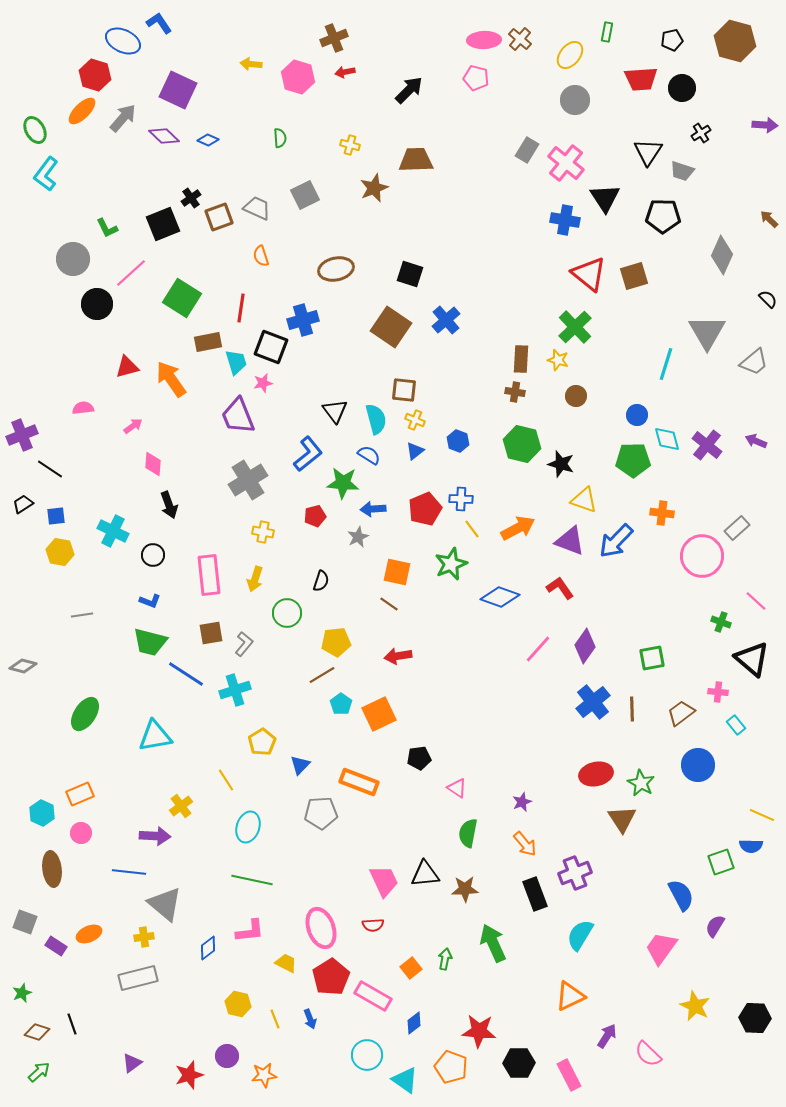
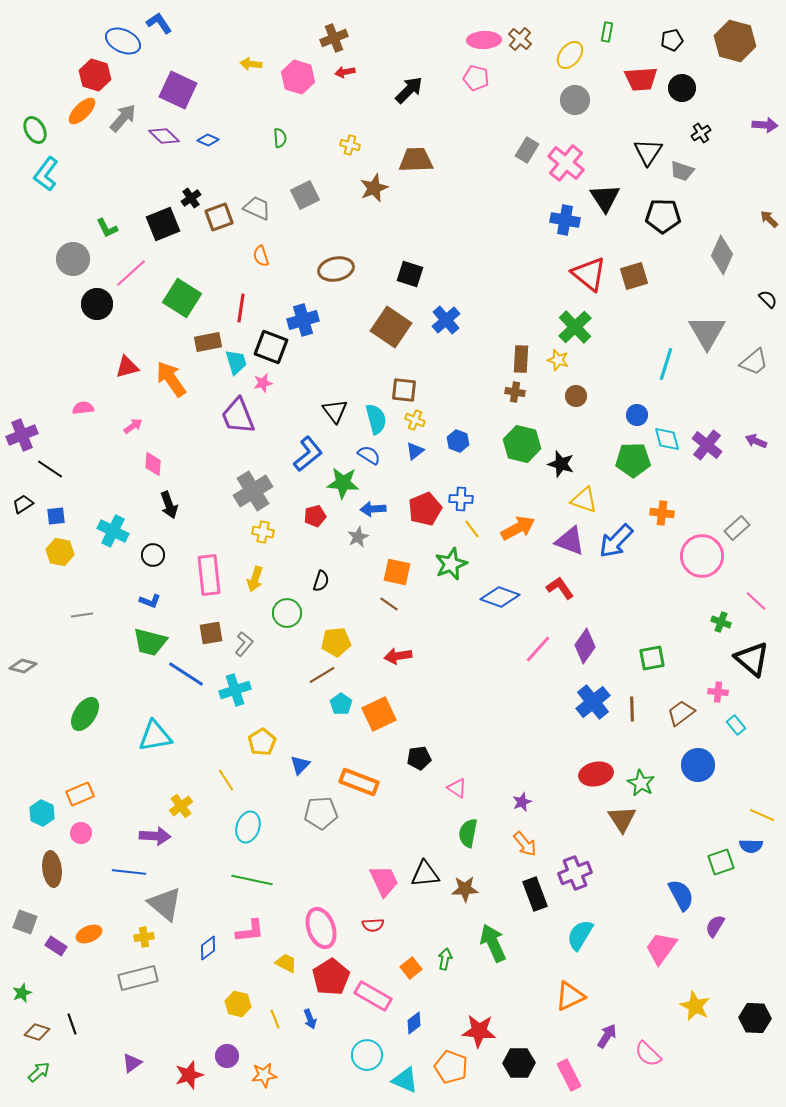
gray cross at (248, 480): moved 5 px right, 11 px down
cyan triangle at (405, 1080): rotated 12 degrees counterclockwise
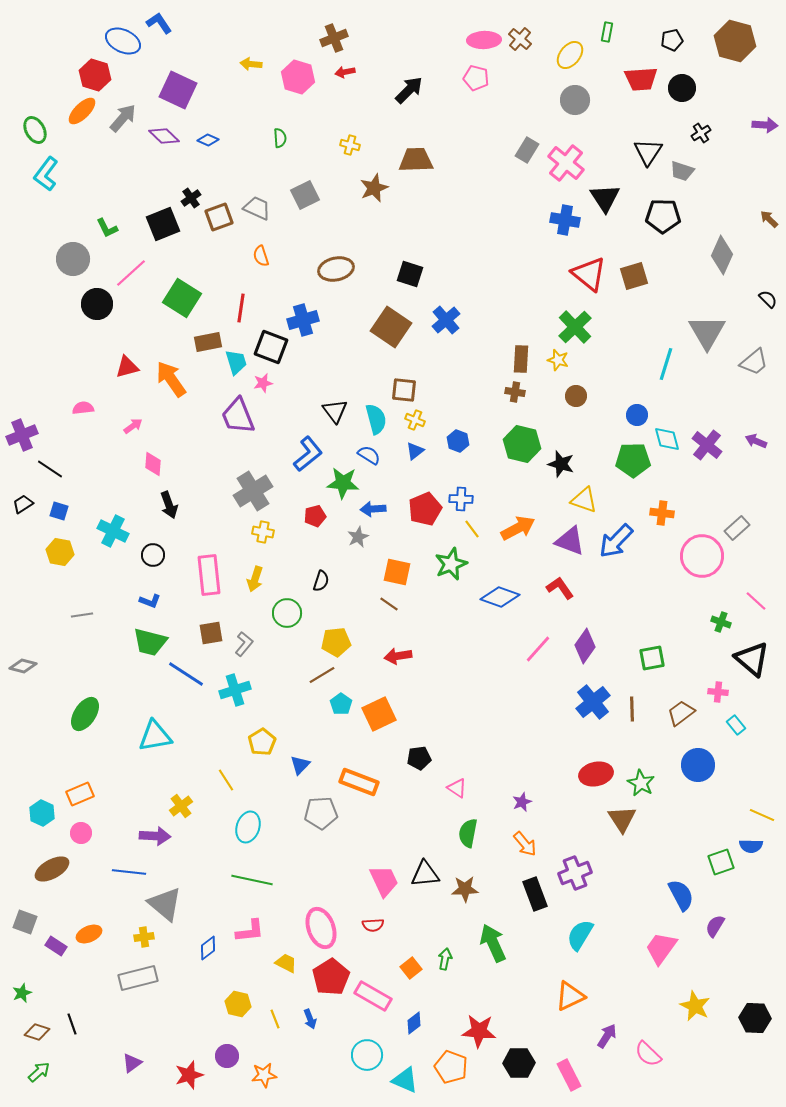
blue square at (56, 516): moved 3 px right, 5 px up; rotated 24 degrees clockwise
brown ellipse at (52, 869): rotated 68 degrees clockwise
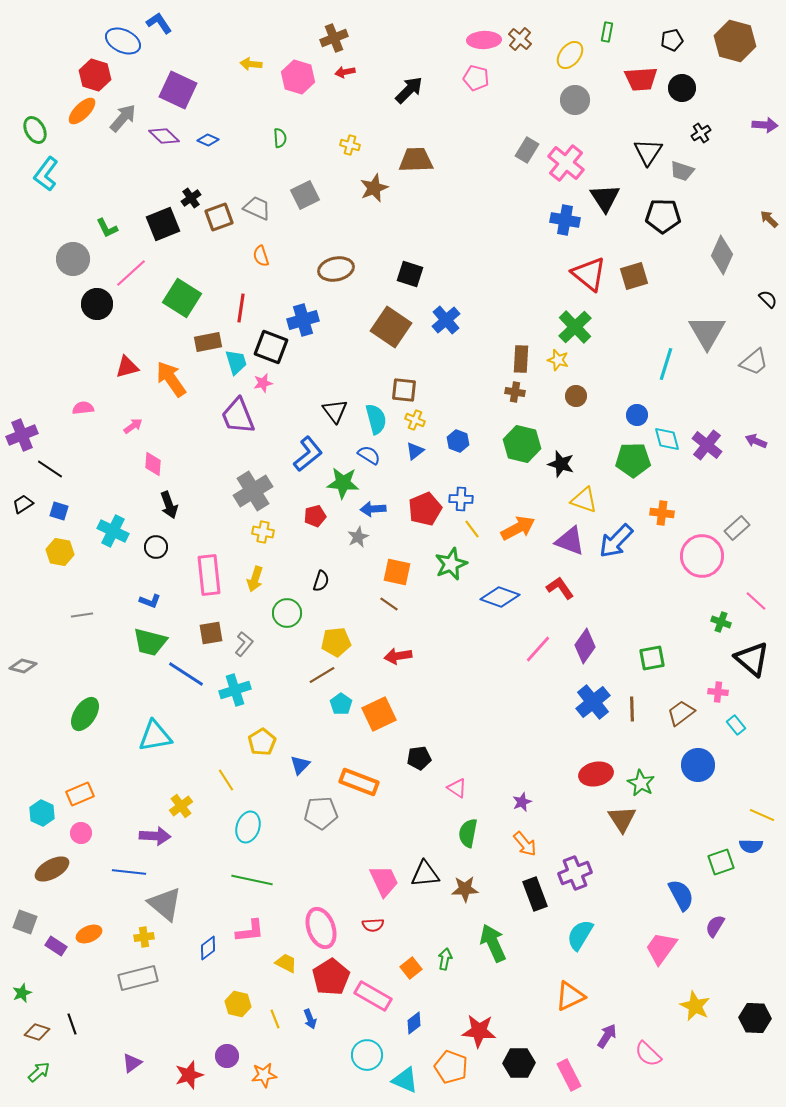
black circle at (153, 555): moved 3 px right, 8 px up
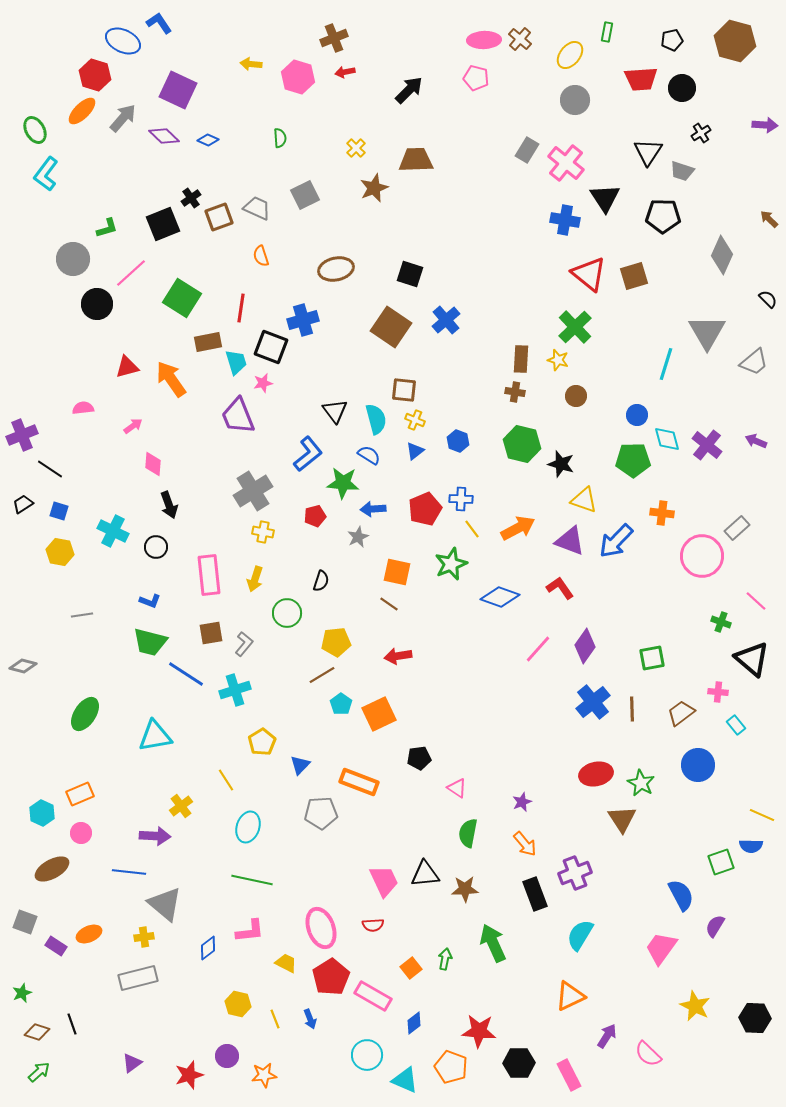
yellow cross at (350, 145): moved 6 px right, 3 px down; rotated 30 degrees clockwise
green L-shape at (107, 228): rotated 80 degrees counterclockwise
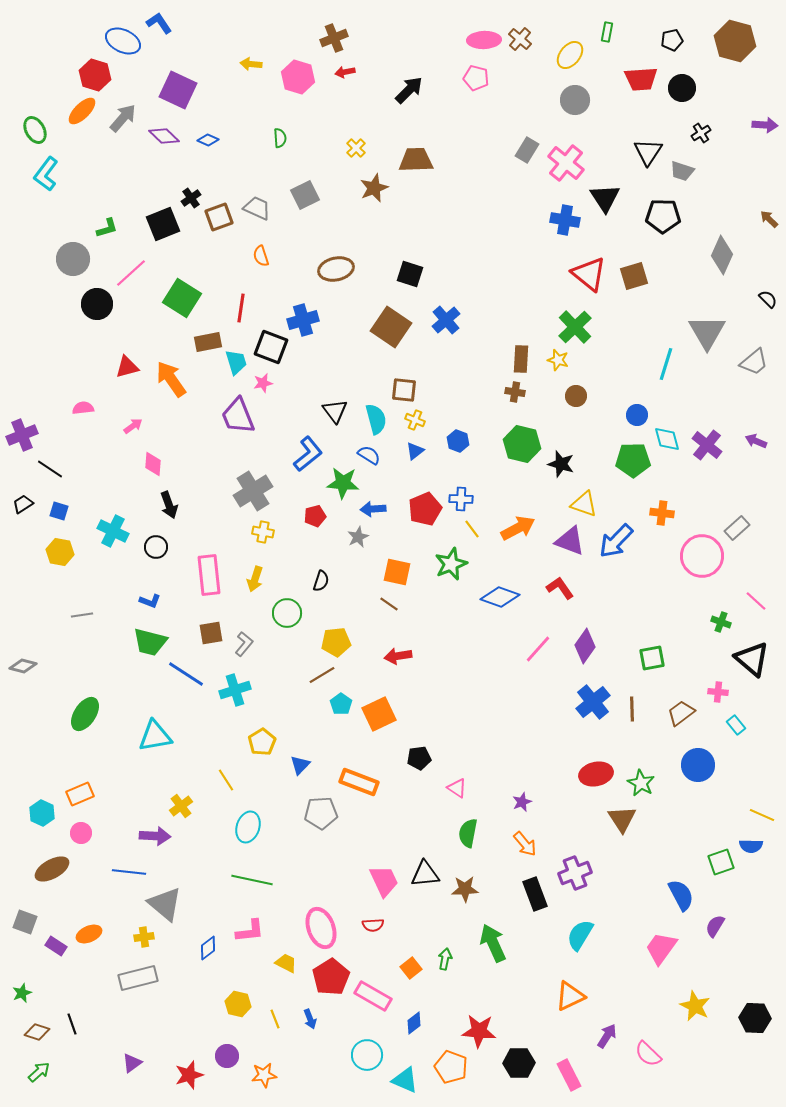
yellow triangle at (584, 500): moved 4 px down
